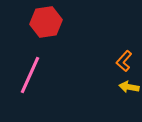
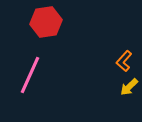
yellow arrow: rotated 54 degrees counterclockwise
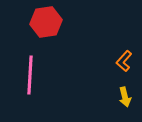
pink line: rotated 21 degrees counterclockwise
yellow arrow: moved 4 px left, 10 px down; rotated 60 degrees counterclockwise
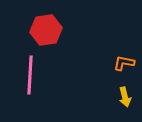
red hexagon: moved 8 px down
orange L-shape: moved 2 px down; rotated 60 degrees clockwise
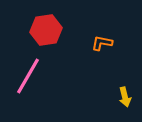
orange L-shape: moved 22 px left, 20 px up
pink line: moved 2 px left, 1 px down; rotated 27 degrees clockwise
